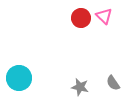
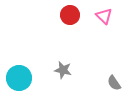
red circle: moved 11 px left, 3 px up
gray semicircle: moved 1 px right
gray star: moved 17 px left, 17 px up
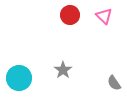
gray star: rotated 24 degrees clockwise
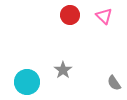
cyan circle: moved 8 px right, 4 px down
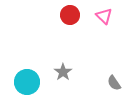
gray star: moved 2 px down
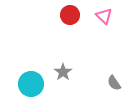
cyan circle: moved 4 px right, 2 px down
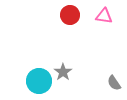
pink triangle: rotated 36 degrees counterclockwise
cyan circle: moved 8 px right, 3 px up
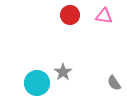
cyan circle: moved 2 px left, 2 px down
